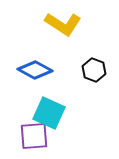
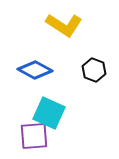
yellow L-shape: moved 1 px right, 1 px down
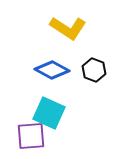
yellow L-shape: moved 4 px right, 3 px down
blue diamond: moved 17 px right
purple square: moved 3 px left
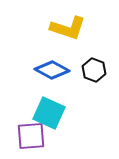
yellow L-shape: rotated 15 degrees counterclockwise
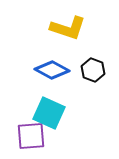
black hexagon: moved 1 px left
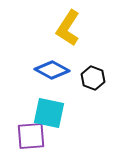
yellow L-shape: rotated 105 degrees clockwise
black hexagon: moved 8 px down
cyan square: rotated 12 degrees counterclockwise
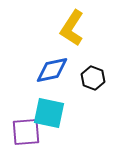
yellow L-shape: moved 4 px right
blue diamond: rotated 40 degrees counterclockwise
purple square: moved 5 px left, 4 px up
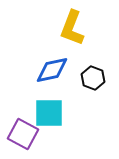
yellow L-shape: rotated 12 degrees counterclockwise
cyan square: rotated 12 degrees counterclockwise
purple square: moved 3 px left, 2 px down; rotated 32 degrees clockwise
